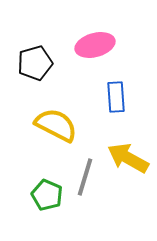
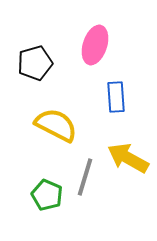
pink ellipse: rotated 57 degrees counterclockwise
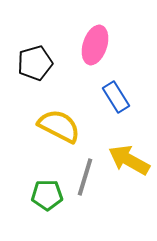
blue rectangle: rotated 28 degrees counterclockwise
yellow semicircle: moved 3 px right, 1 px down
yellow arrow: moved 1 px right, 2 px down
green pentagon: rotated 24 degrees counterclockwise
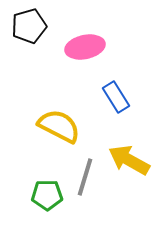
pink ellipse: moved 10 px left, 2 px down; rotated 60 degrees clockwise
black pentagon: moved 6 px left, 37 px up
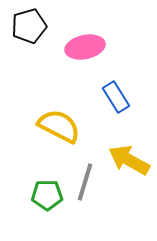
gray line: moved 5 px down
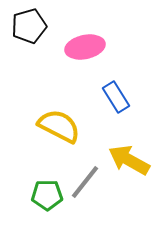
gray line: rotated 21 degrees clockwise
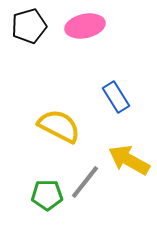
pink ellipse: moved 21 px up
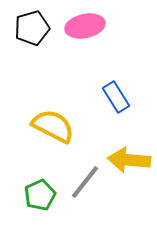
black pentagon: moved 3 px right, 2 px down
yellow semicircle: moved 6 px left
yellow arrow: rotated 24 degrees counterclockwise
green pentagon: moved 7 px left; rotated 24 degrees counterclockwise
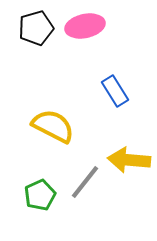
black pentagon: moved 4 px right
blue rectangle: moved 1 px left, 6 px up
